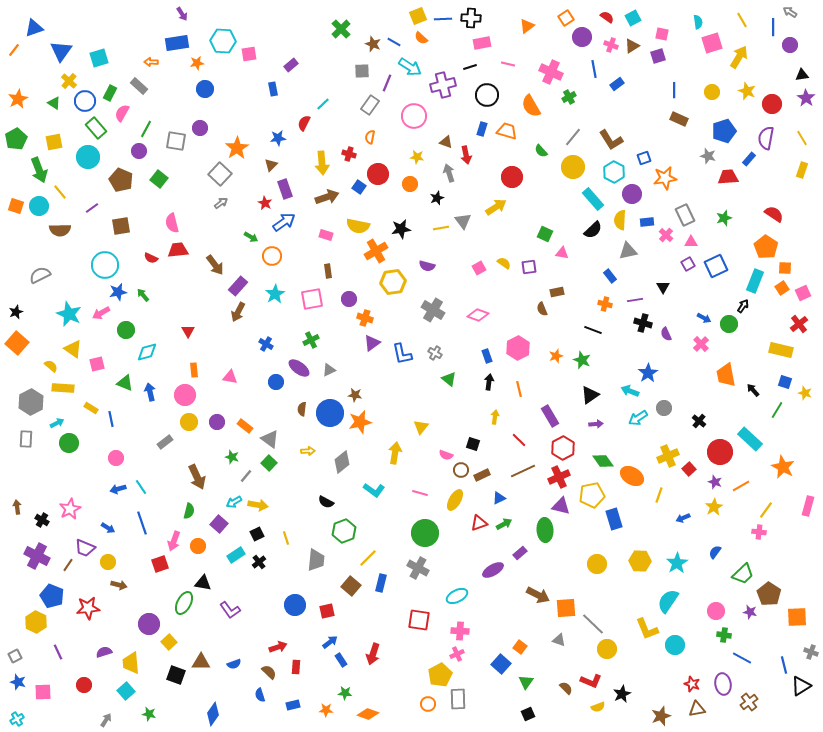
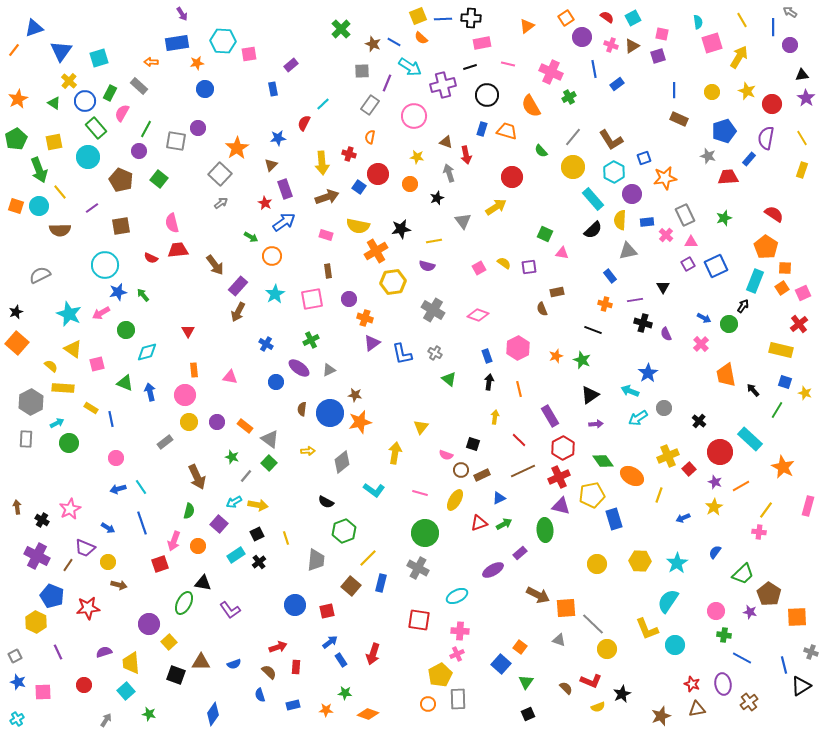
purple circle at (200, 128): moved 2 px left
yellow line at (441, 228): moved 7 px left, 13 px down
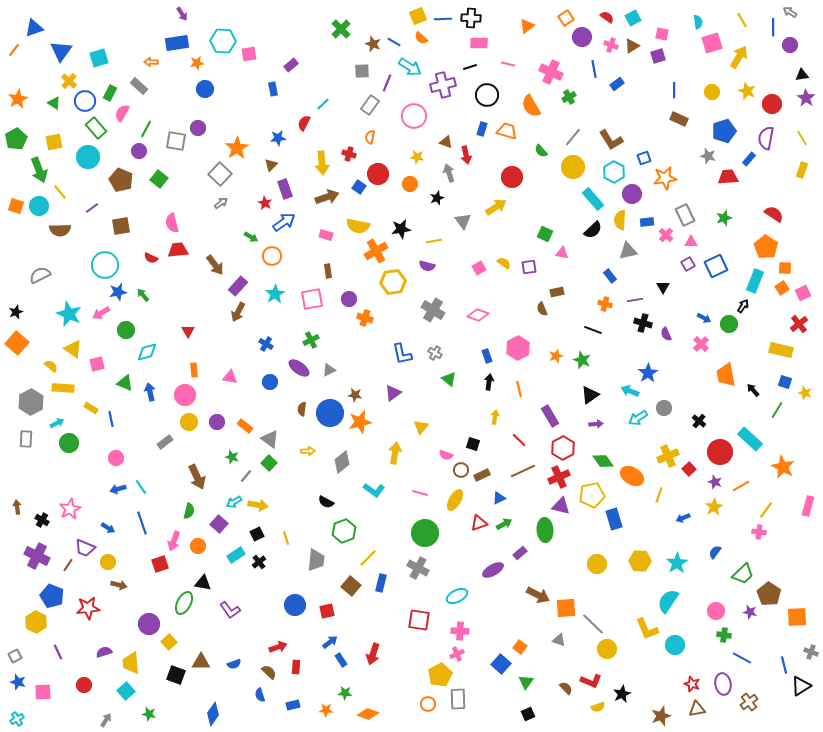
pink rectangle at (482, 43): moved 3 px left; rotated 12 degrees clockwise
purple triangle at (372, 343): moved 21 px right, 50 px down
blue circle at (276, 382): moved 6 px left
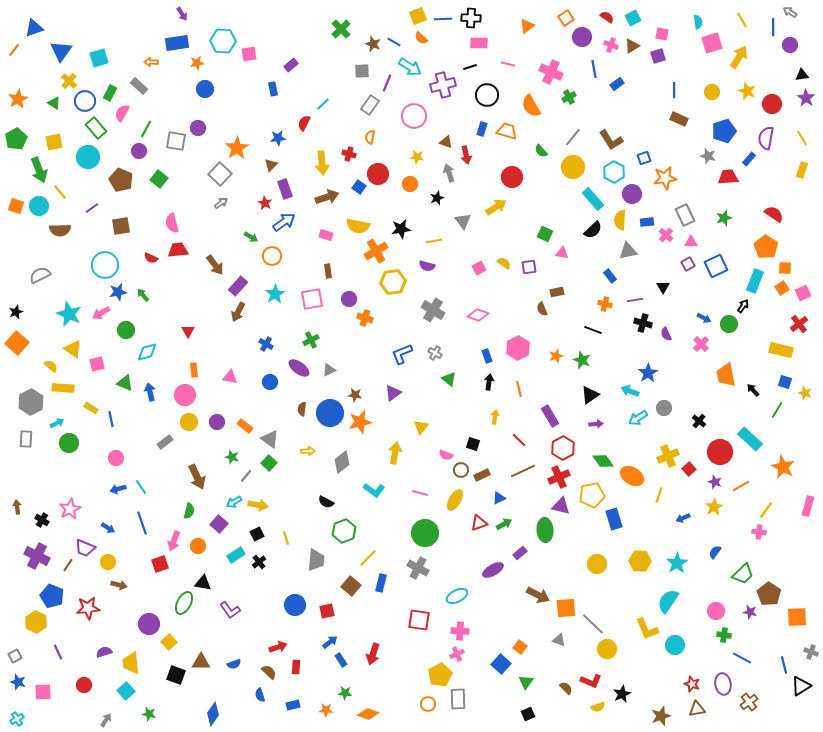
blue L-shape at (402, 354): rotated 80 degrees clockwise
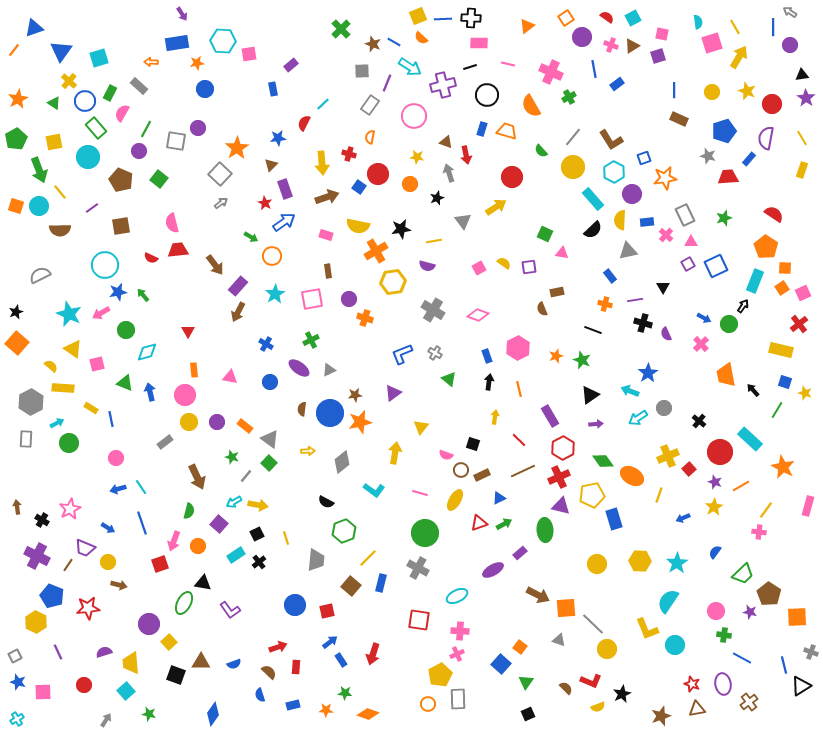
yellow line at (742, 20): moved 7 px left, 7 px down
brown star at (355, 395): rotated 16 degrees counterclockwise
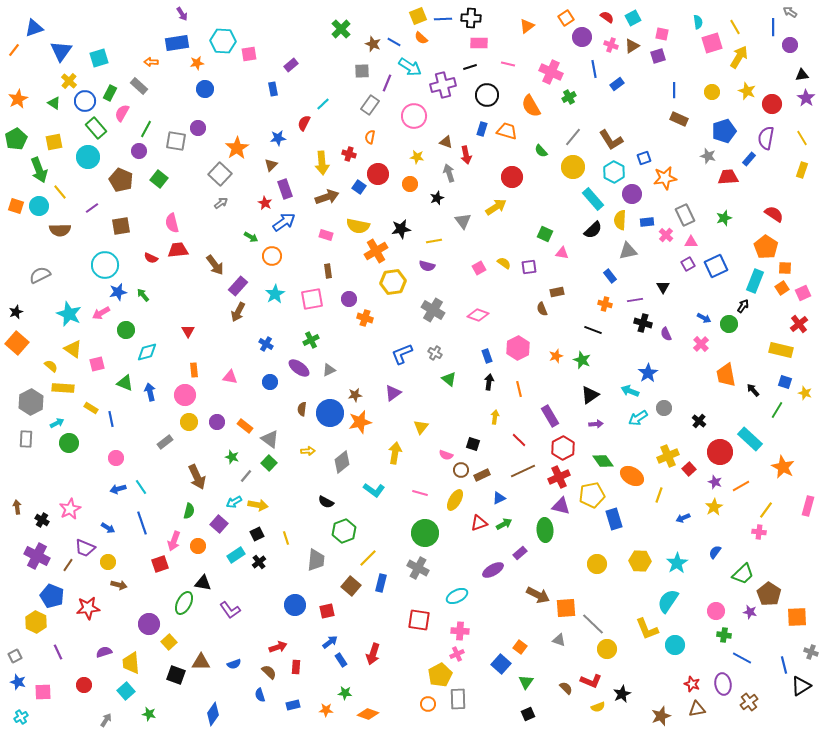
cyan cross at (17, 719): moved 4 px right, 2 px up
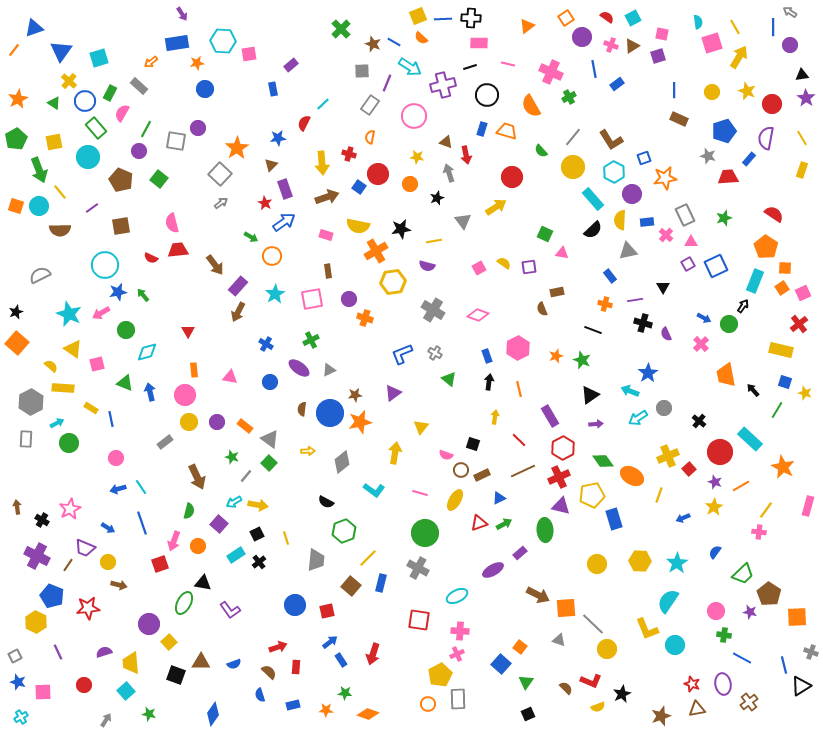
orange arrow at (151, 62): rotated 40 degrees counterclockwise
